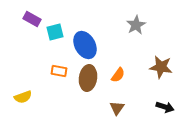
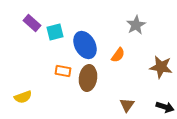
purple rectangle: moved 4 px down; rotated 12 degrees clockwise
orange rectangle: moved 4 px right
orange semicircle: moved 20 px up
brown triangle: moved 10 px right, 3 px up
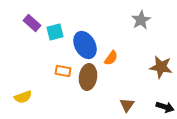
gray star: moved 5 px right, 5 px up
orange semicircle: moved 7 px left, 3 px down
brown ellipse: moved 1 px up
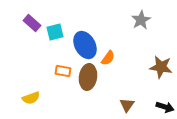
orange semicircle: moved 3 px left
yellow semicircle: moved 8 px right, 1 px down
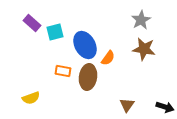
brown star: moved 17 px left, 18 px up
